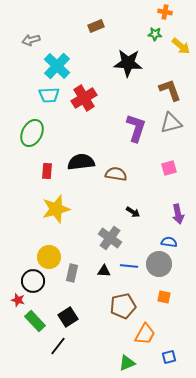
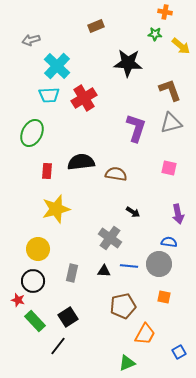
pink square: rotated 28 degrees clockwise
yellow circle: moved 11 px left, 8 px up
blue square: moved 10 px right, 5 px up; rotated 16 degrees counterclockwise
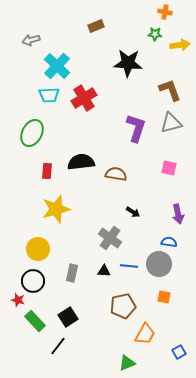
yellow arrow: moved 1 px left, 1 px up; rotated 48 degrees counterclockwise
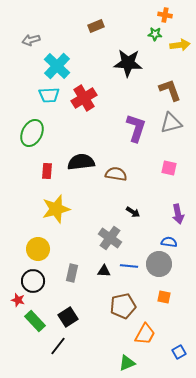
orange cross: moved 3 px down
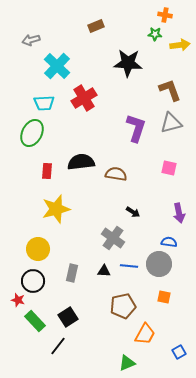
cyan trapezoid: moved 5 px left, 8 px down
purple arrow: moved 1 px right, 1 px up
gray cross: moved 3 px right
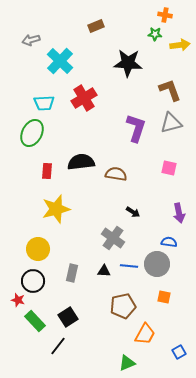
cyan cross: moved 3 px right, 5 px up
gray circle: moved 2 px left
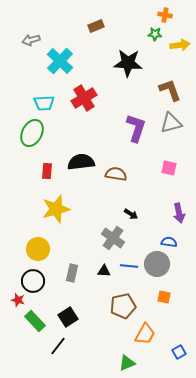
black arrow: moved 2 px left, 2 px down
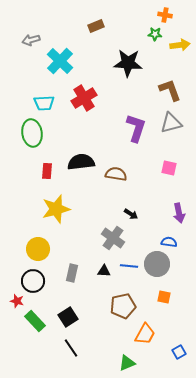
green ellipse: rotated 36 degrees counterclockwise
red star: moved 1 px left, 1 px down
black line: moved 13 px right, 2 px down; rotated 72 degrees counterclockwise
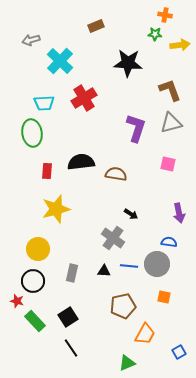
pink square: moved 1 px left, 4 px up
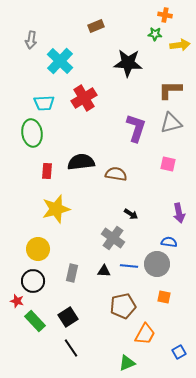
gray arrow: rotated 66 degrees counterclockwise
brown L-shape: rotated 70 degrees counterclockwise
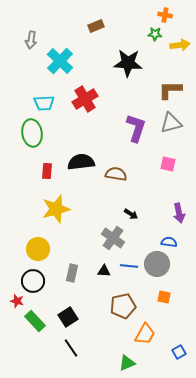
red cross: moved 1 px right, 1 px down
